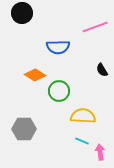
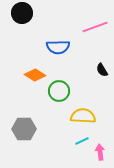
cyan line: rotated 48 degrees counterclockwise
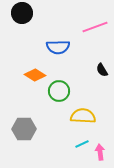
cyan line: moved 3 px down
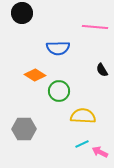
pink line: rotated 25 degrees clockwise
blue semicircle: moved 1 px down
pink arrow: rotated 56 degrees counterclockwise
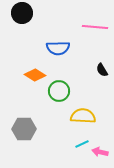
pink arrow: rotated 14 degrees counterclockwise
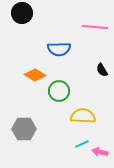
blue semicircle: moved 1 px right, 1 px down
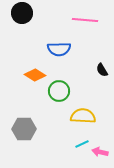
pink line: moved 10 px left, 7 px up
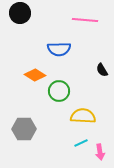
black circle: moved 2 px left
cyan line: moved 1 px left, 1 px up
pink arrow: rotated 112 degrees counterclockwise
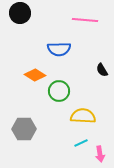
pink arrow: moved 2 px down
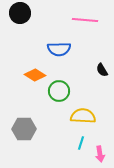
cyan line: rotated 48 degrees counterclockwise
